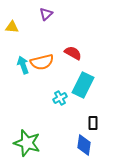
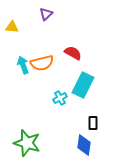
orange semicircle: moved 1 px down
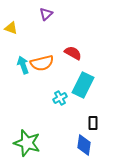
yellow triangle: moved 1 px left, 1 px down; rotated 16 degrees clockwise
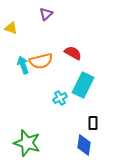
orange semicircle: moved 1 px left, 2 px up
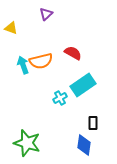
cyan rectangle: rotated 30 degrees clockwise
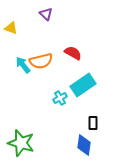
purple triangle: rotated 32 degrees counterclockwise
cyan arrow: rotated 18 degrees counterclockwise
green star: moved 6 px left
